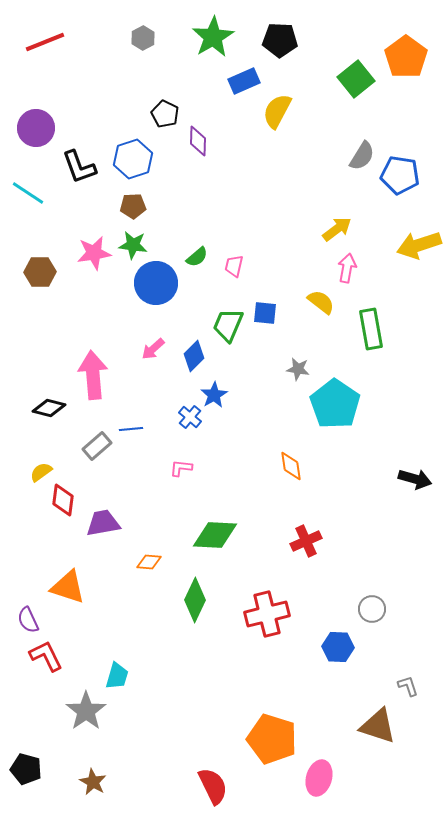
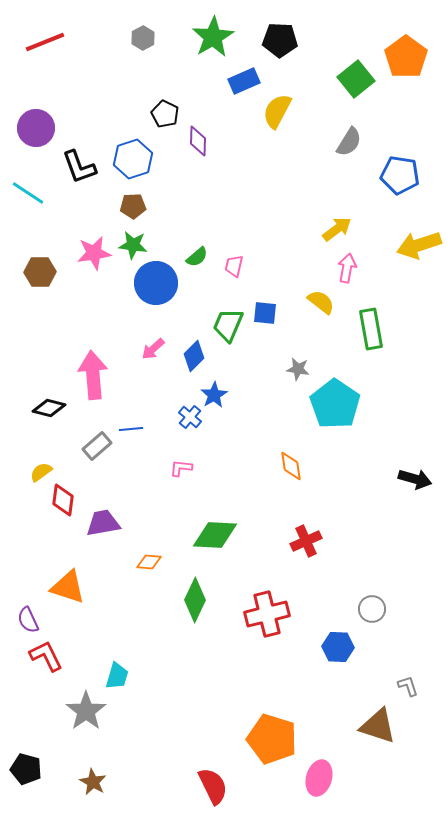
gray semicircle at (362, 156): moved 13 px left, 14 px up
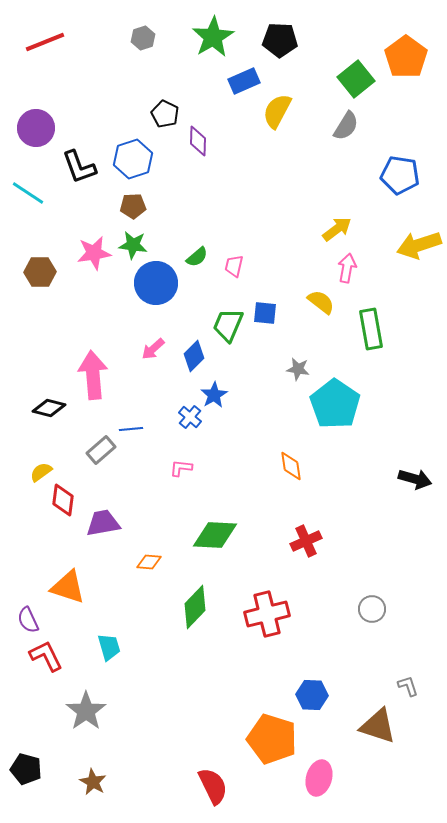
gray hexagon at (143, 38): rotated 10 degrees clockwise
gray semicircle at (349, 142): moved 3 px left, 16 px up
gray rectangle at (97, 446): moved 4 px right, 4 px down
green diamond at (195, 600): moved 7 px down; rotated 18 degrees clockwise
blue hexagon at (338, 647): moved 26 px left, 48 px down
cyan trapezoid at (117, 676): moved 8 px left, 29 px up; rotated 32 degrees counterclockwise
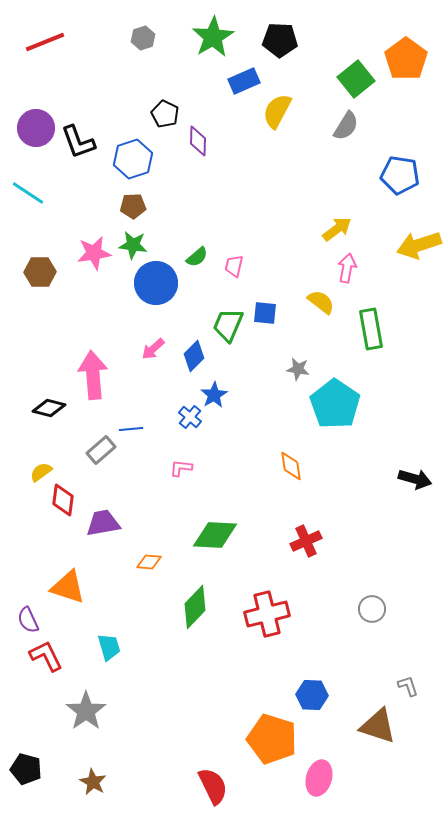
orange pentagon at (406, 57): moved 2 px down
black L-shape at (79, 167): moved 1 px left, 25 px up
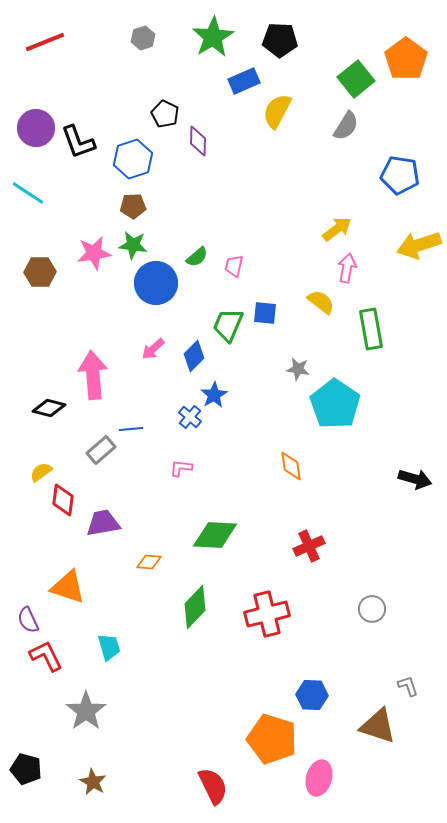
red cross at (306, 541): moved 3 px right, 5 px down
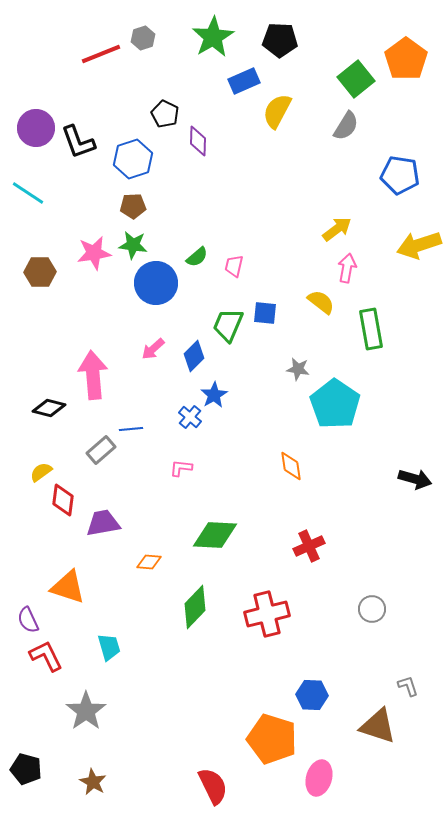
red line at (45, 42): moved 56 px right, 12 px down
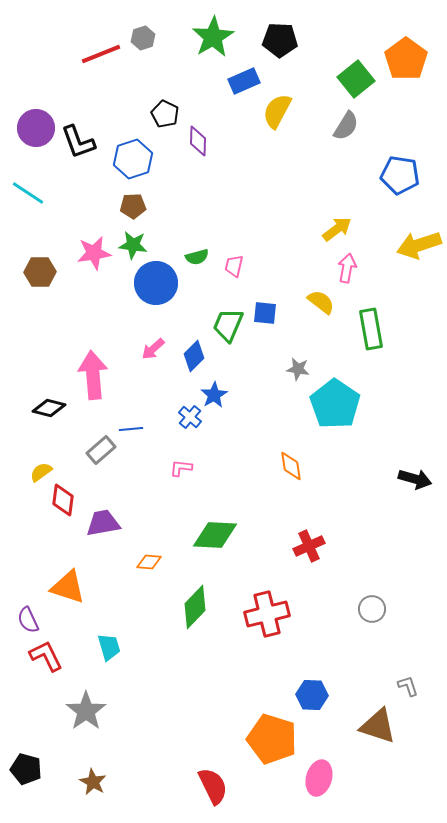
green semicircle at (197, 257): rotated 25 degrees clockwise
